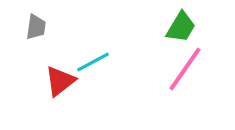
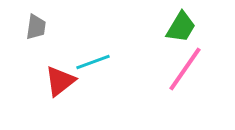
cyan line: rotated 8 degrees clockwise
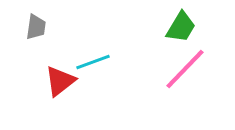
pink line: rotated 9 degrees clockwise
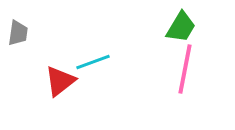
gray trapezoid: moved 18 px left, 6 px down
pink line: rotated 33 degrees counterclockwise
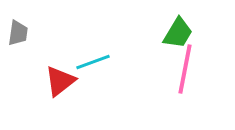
green trapezoid: moved 3 px left, 6 px down
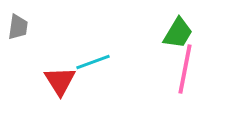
gray trapezoid: moved 6 px up
red triangle: rotated 24 degrees counterclockwise
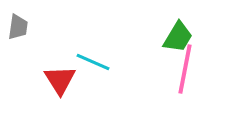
green trapezoid: moved 4 px down
cyan line: rotated 44 degrees clockwise
red triangle: moved 1 px up
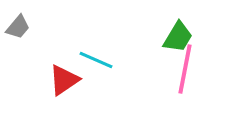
gray trapezoid: rotated 32 degrees clockwise
cyan line: moved 3 px right, 2 px up
red triangle: moved 4 px right; rotated 28 degrees clockwise
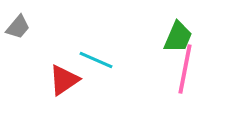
green trapezoid: rotated 8 degrees counterclockwise
